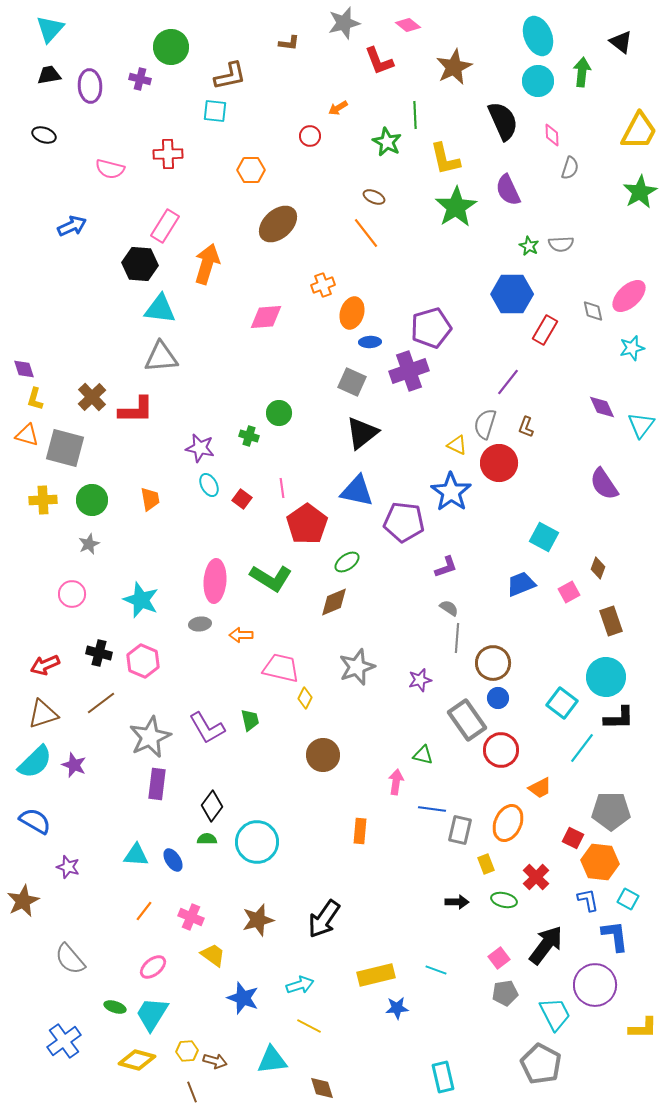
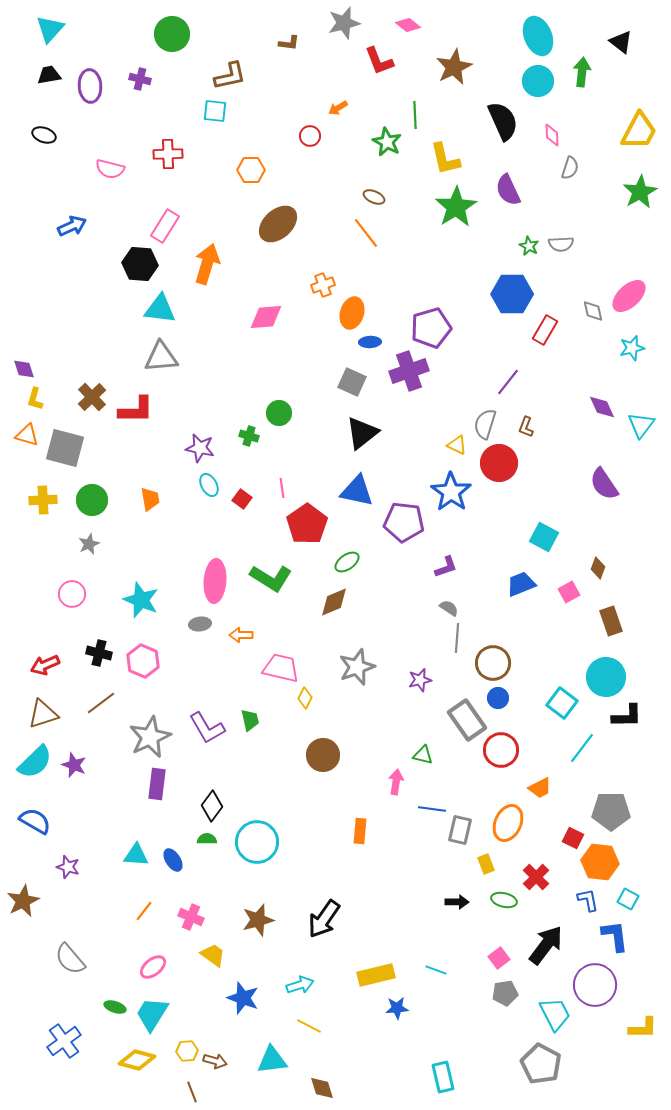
green circle at (171, 47): moved 1 px right, 13 px up
black L-shape at (619, 718): moved 8 px right, 2 px up
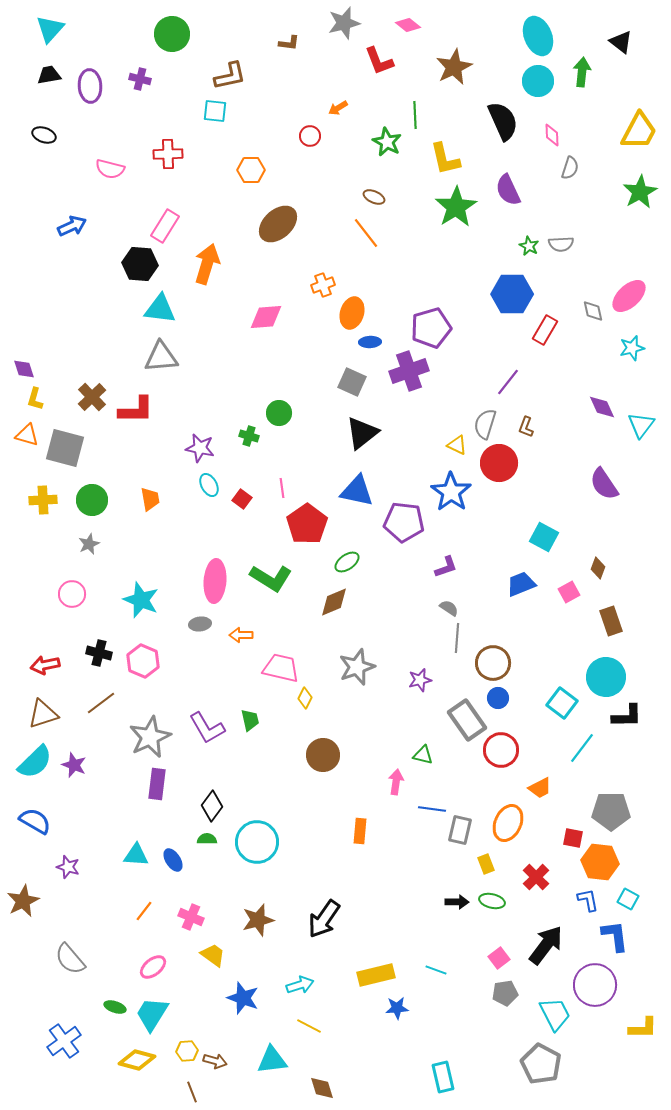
red arrow at (45, 665): rotated 12 degrees clockwise
red square at (573, 838): rotated 15 degrees counterclockwise
green ellipse at (504, 900): moved 12 px left, 1 px down
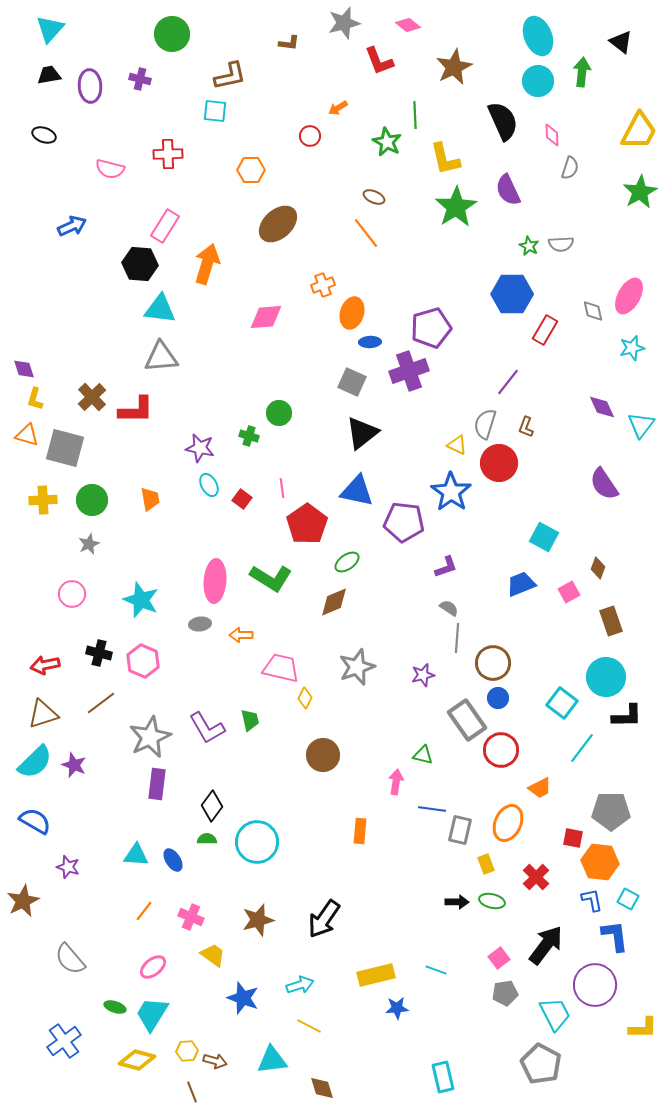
pink ellipse at (629, 296): rotated 18 degrees counterclockwise
purple star at (420, 680): moved 3 px right, 5 px up
blue L-shape at (588, 900): moved 4 px right
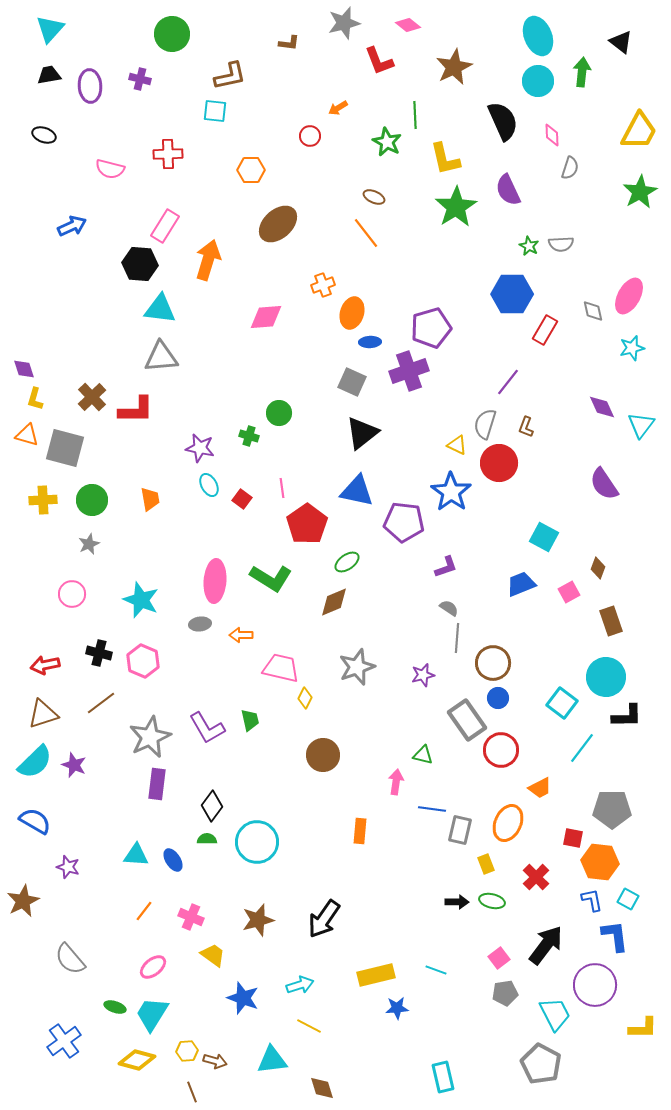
orange arrow at (207, 264): moved 1 px right, 4 px up
gray pentagon at (611, 811): moved 1 px right, 2 px up
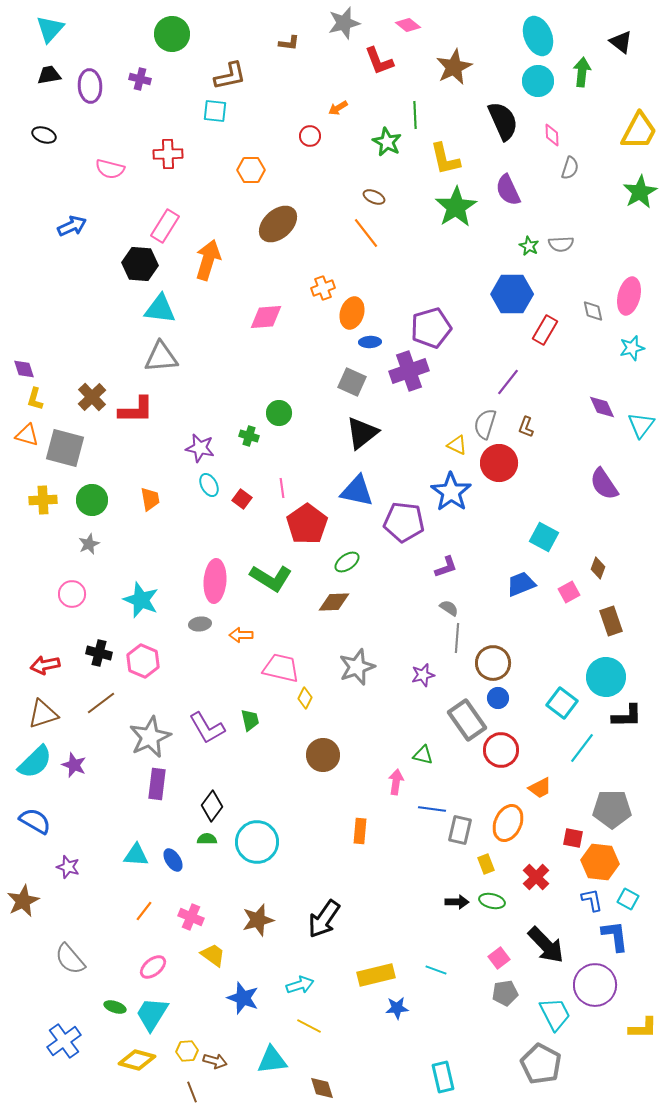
orange cross at (323, 285): moved 3 px down
pink ellipse at (629, 296): rotated 15 degrees counterclockwise
brown diamond at (334, 602): rotated 20 degrees clockwise
black arrow at (546, 945): rotated 99 degrees clockwise
